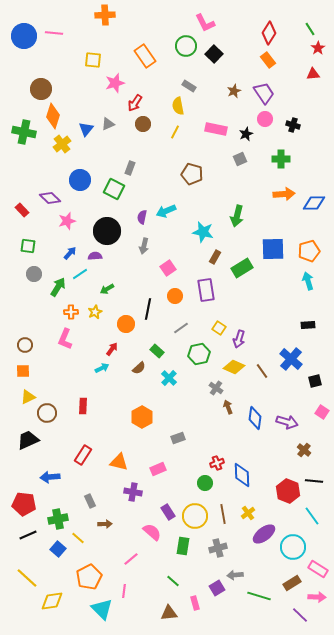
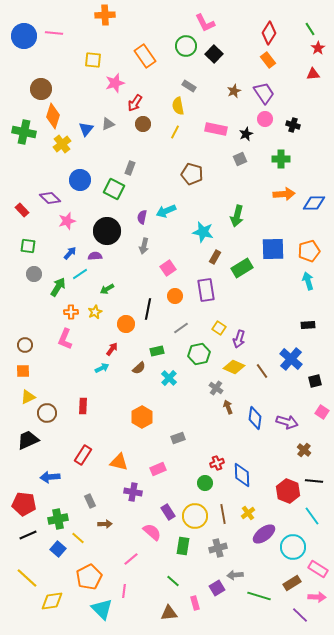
green rectangle at (157, 351): rotated 56 degrees counterclockwise
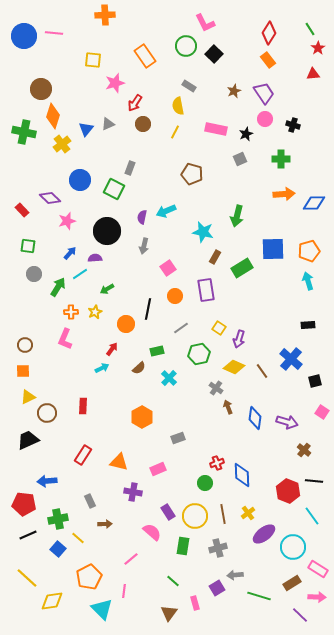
purple semicircle at (95, 256): moved 2 px down
blue arrow at (50, 477): moved 3 px left, 4 px down
brown triangle at (169, 613): rotated 48 degrees counterclockwise
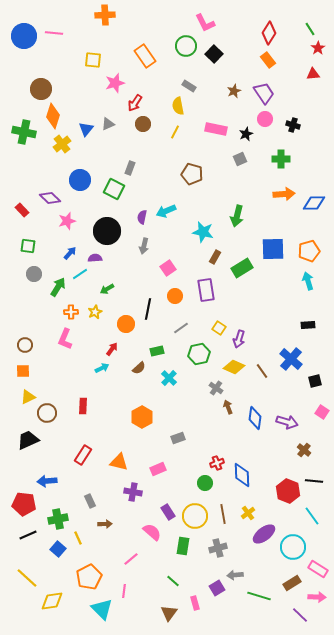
yellow line at (78, 538): rotated 24 degrees clockwise
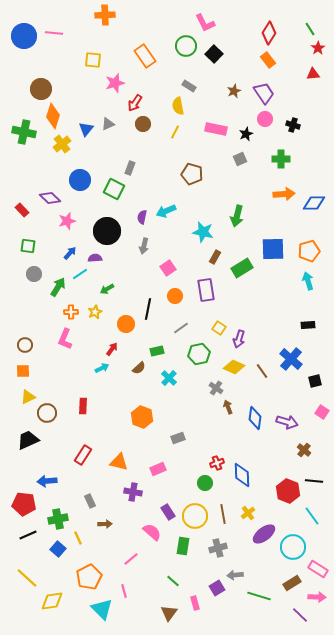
orange hexagon at (142, 417): rotated 10 degrees counterclockwise
pink line at (124, 591): rotated 24 degrees counterclockwise
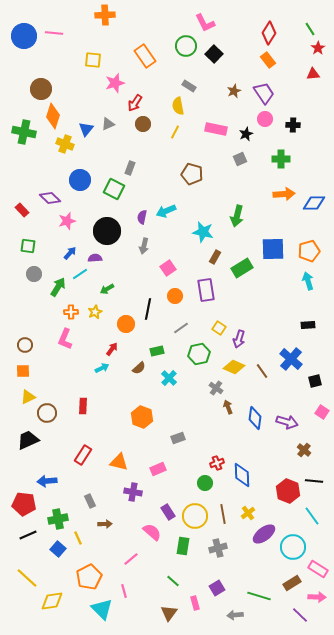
black cross at (293, 125): rotated 16 degrees counterclockwise
yellow cross at (62, 144): moved 3 px right; rotated 30 degrees counterclockwise
gray arrow at (235, 575): moved 40 px down
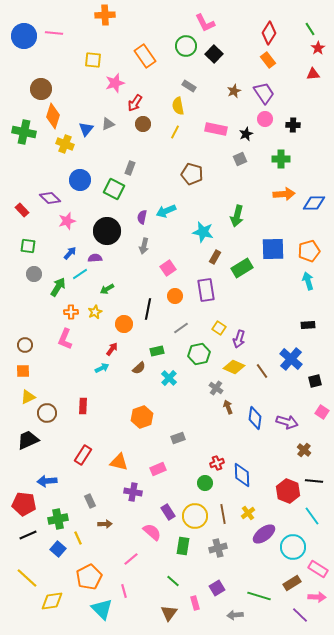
orange circle at (126, 324): moved 2 px left
orange hexagon at (142, 417): rotated 20 degrees clockwise
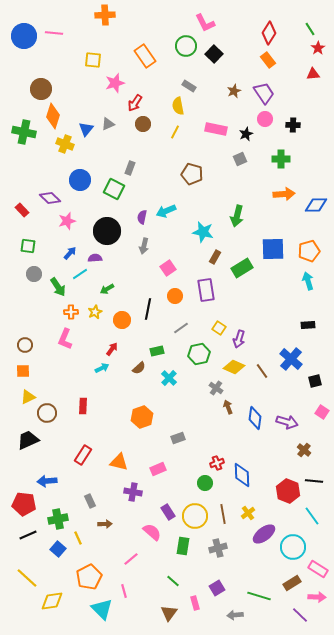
blue diamond at (314, 203): moved 2 px right, 2 px down
green arrow at (58, 287): rotated 114 degrees clockwise
orange circle at (124, 324): moved 2 px left, 4 px up
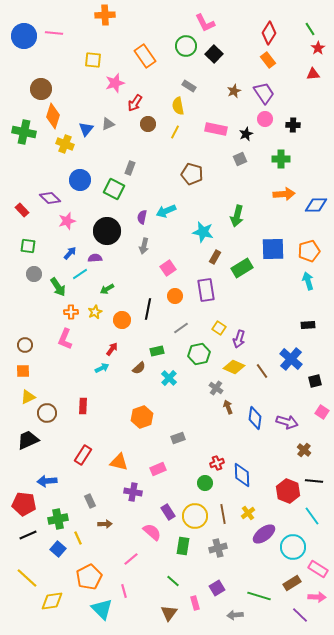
brown circle at (143, 124): moved 5 px right
